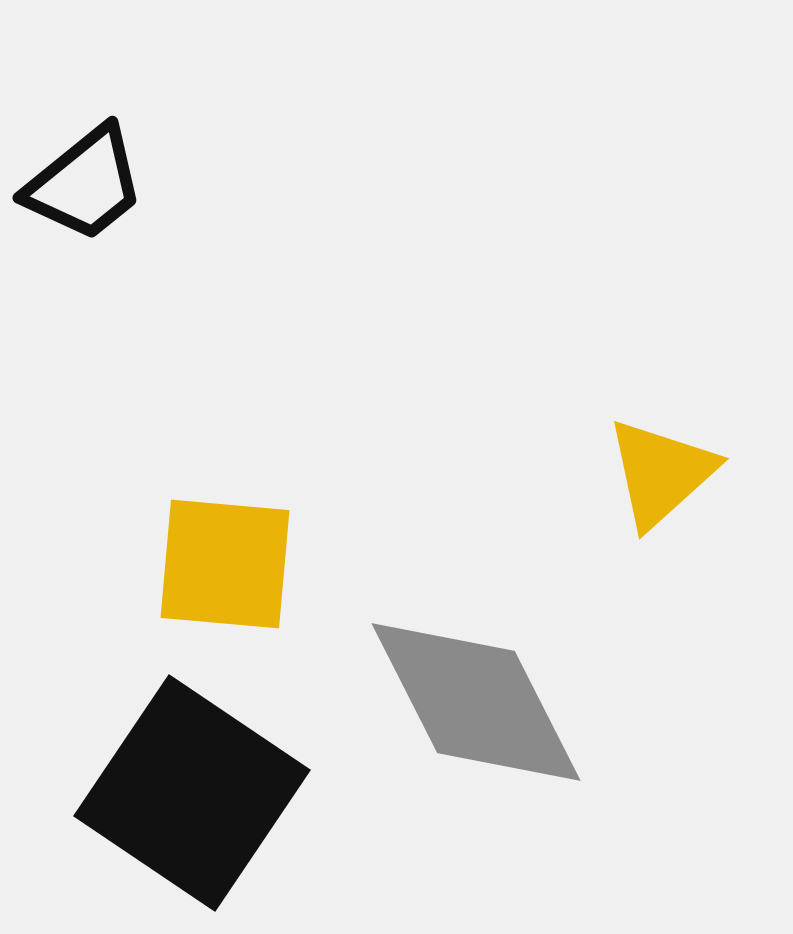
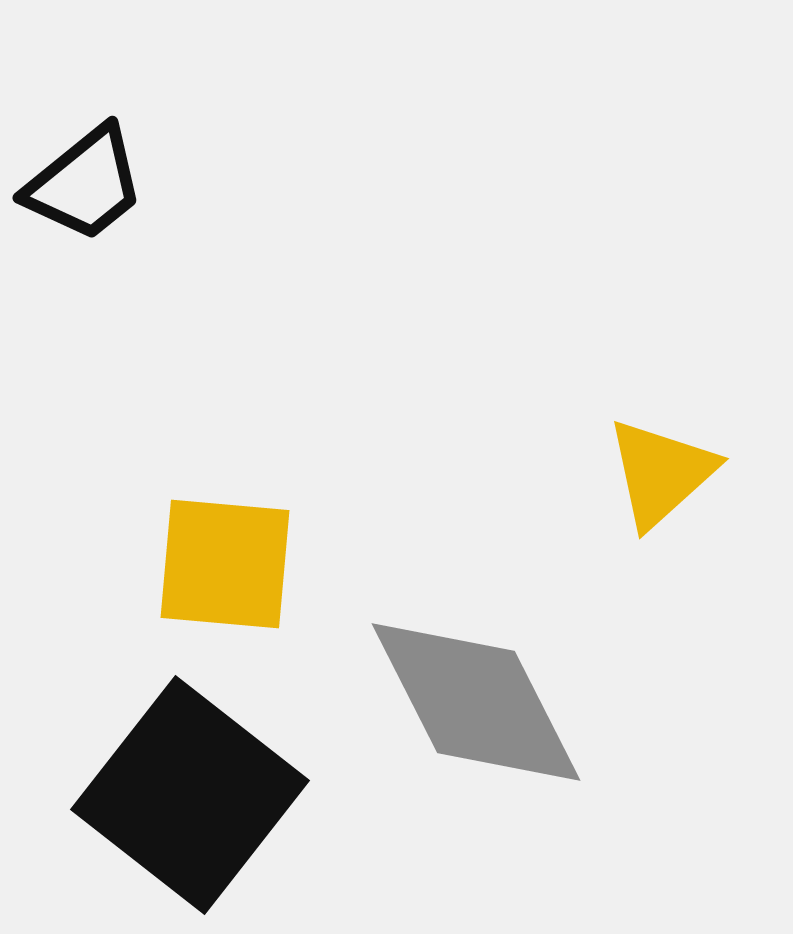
black square: moved 2 px left, 2 px down; rotated 4 degrees clockwise
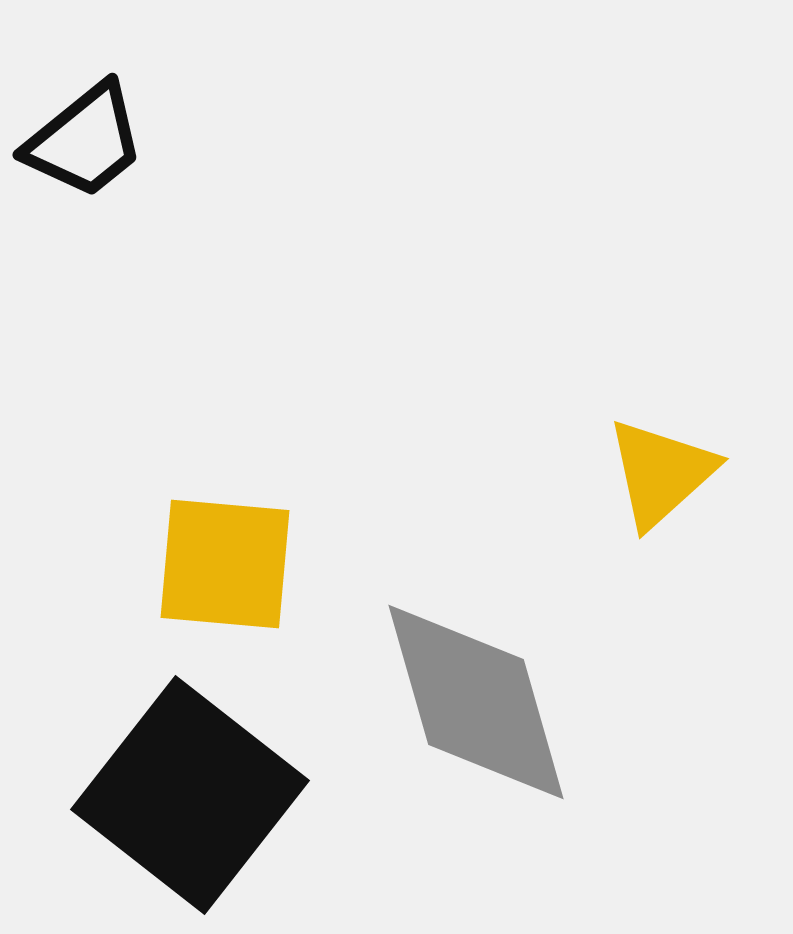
black trapezoid: moved 43 px up
gray diamond: rotated 11 degrees clockwise
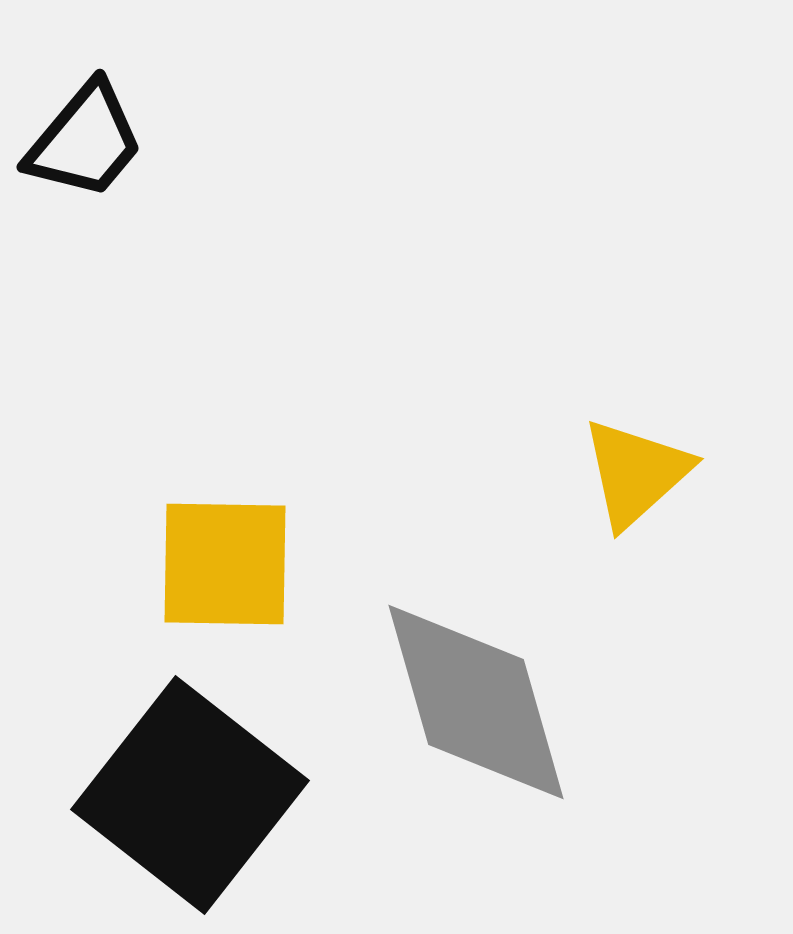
black trapezoid: rotated 11 degrees counterclockwise
yellow triangle: moved 25 px left
yellow square: rotated 4 degrees counterclockwise
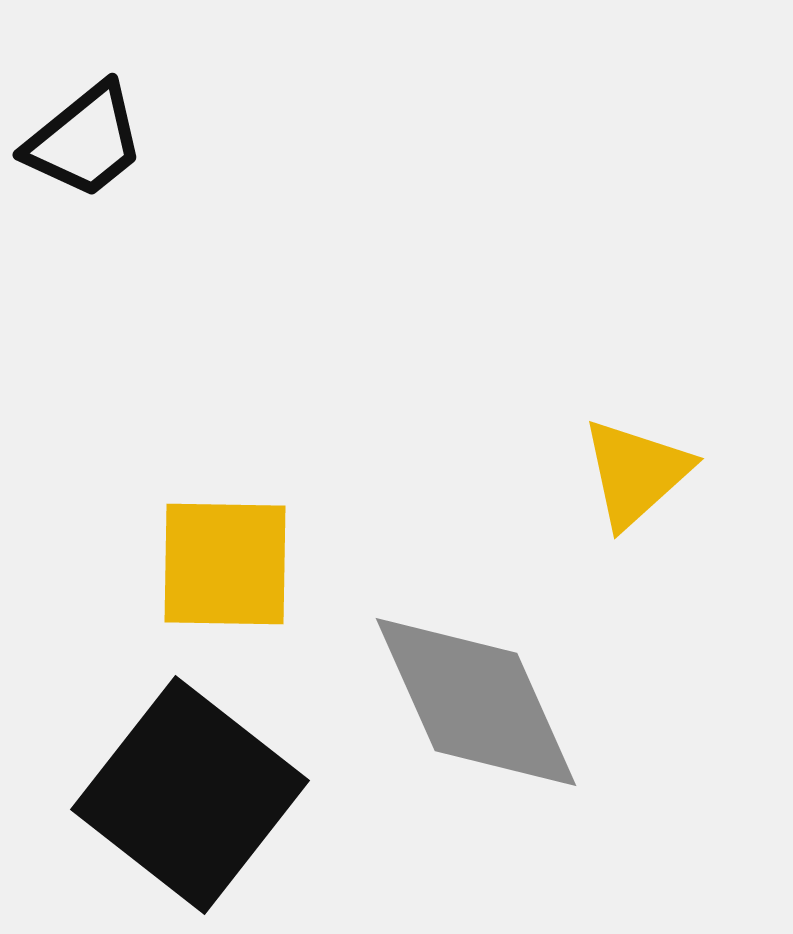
black trapezoid: rotated 11 degrees clockwise
gray diamond: rotated 8 degrees counterclockwise
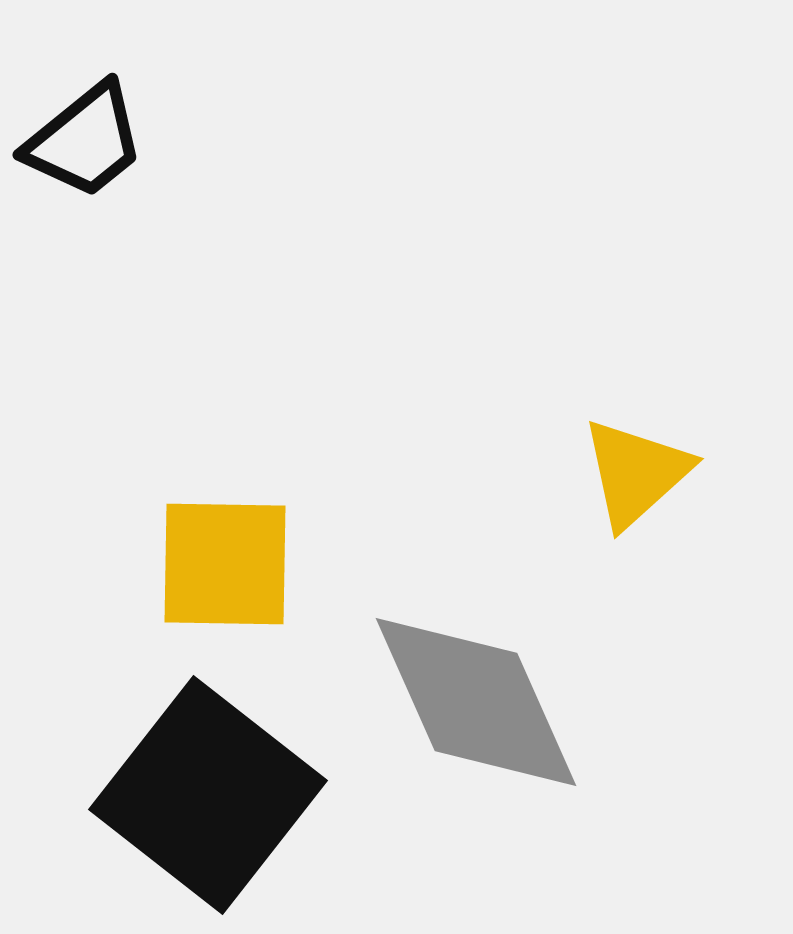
black square: moved 18 px right
